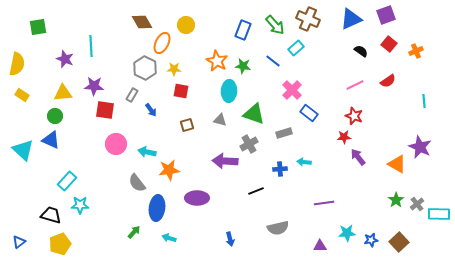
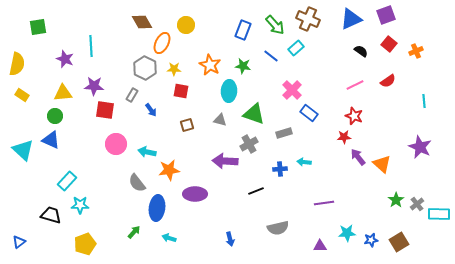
orange star at (217, 61): moved 7 px left, 4 px down
blue line at (273, 61): moved 2 px left, 5 px up
orange triangle at (397, 164): moved 15 px left; rotated 12 degrees clockwise
purple ellipse at (197, 198): moved 2 px left, 4 px up
brown square at (399, 242): rotated 12 degrees clockwise
yellow pentagon at (60, 244): moved 25 px right
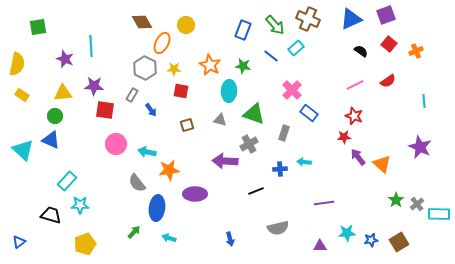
gray rectangle at (284, 133): rotated 56 degrees counterclockwise
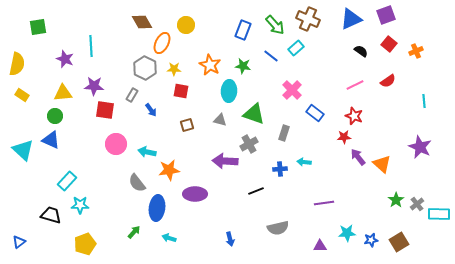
blue rectangle at (309, 113): moved 6 px right
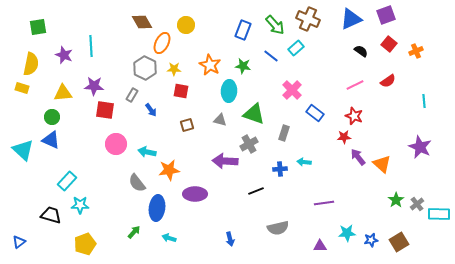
purple star at (65, 59): moved 1 px left, 4 px up
yellow semicircle at (17, 64): moved 14 px right
yellow rectangle at (22, 95): moved 7 px up; rotated 16 degrees counterclockwise
green circle at (55, 116): moved 3 px left, 1 px down
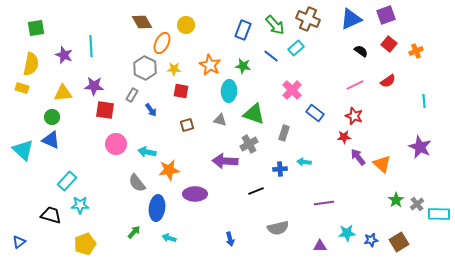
green square at (38, 27): moved 2 px left, 1 px down
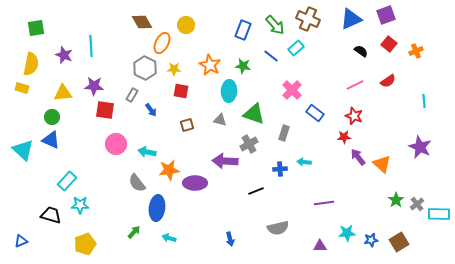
purple ellipse at (195, 194): moved 11 px up
blue triangle at (19, 242): moved 2 px right, 1 px up; rotated 16 degrees clockwise
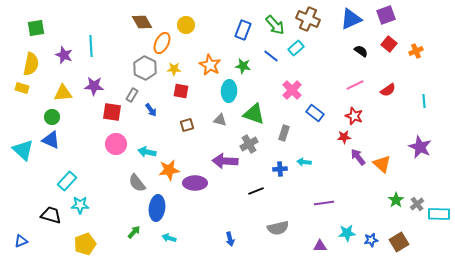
red semicircle at (388, 81): moved 9 px down
red square at (105, 110): moved 7 px right, 2 px down
